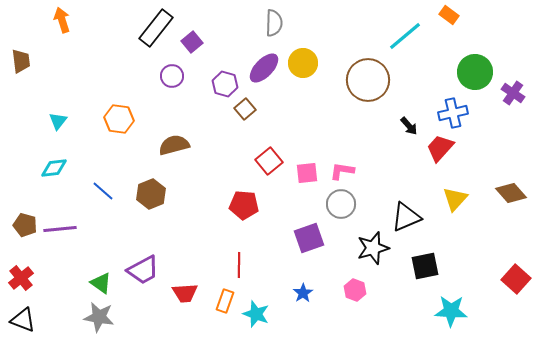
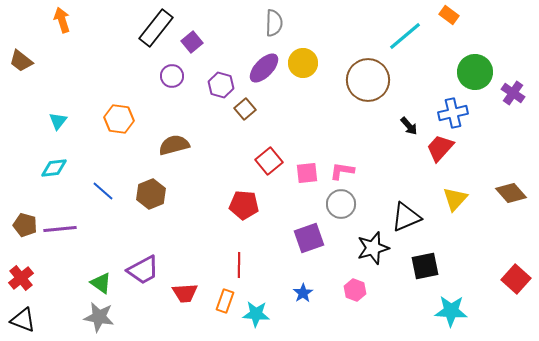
brown trapezoid at (21, 61): rotated 135 degrees clockwise
purple hexagon at (225, 84): moved 4 px left, 1 px down
cyan star at (256, 314): rotated 16 degrees counterclockwise
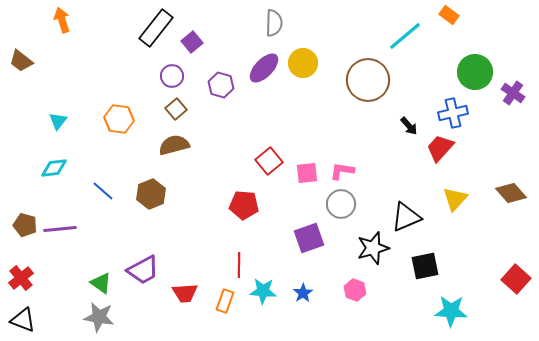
brown square at (245, 109): moved 69 px left
cyan star at (256, 314): moved 7 px right, 23 px up
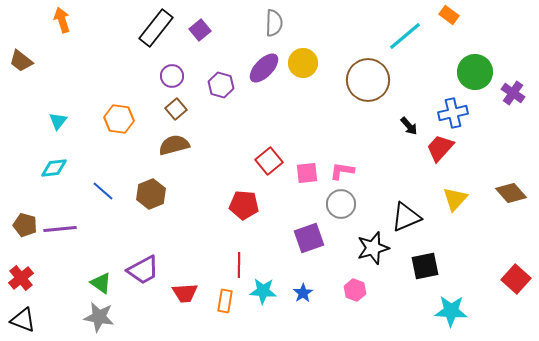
purple square at (192, 42): moved 8 px right, 12 px up
orange rectangle at (225, 301): rotated 10 degrees counterclockwise
